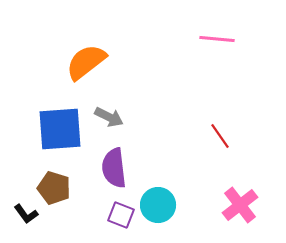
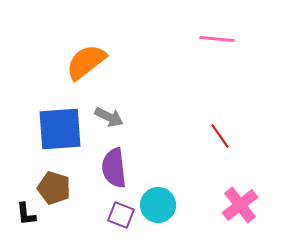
black L-shape: rotated 30 degrees clockwise
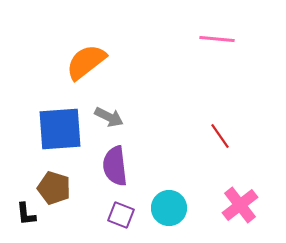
purple semicircle: moved 1 px right, 2 px up
cyan circle: moved 11 px right, 3 px down
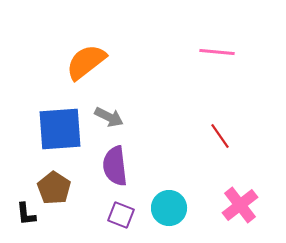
pink line: moved 13 px down
brown pentagon: rotated 16 degrees clockwise
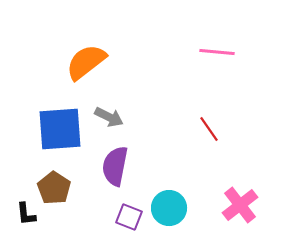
red line: moved 11 px left, 7 px up
purple semicircle: rotated 18 degrees clockwise
purple square: moved 8 px right, 2 px down
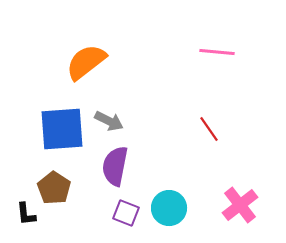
gray arrow: moved 4 px down
blue square: moved 2 px right
purple square: moved 3 px left, 4 px up
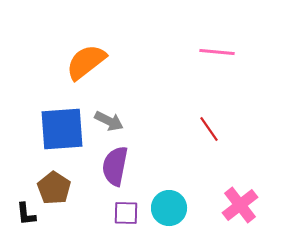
purple square: rotated 20 degrees counterclockwise
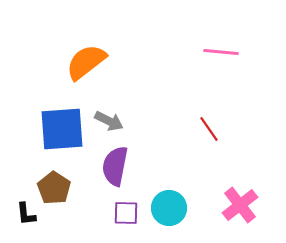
pink line: moved 4 px right
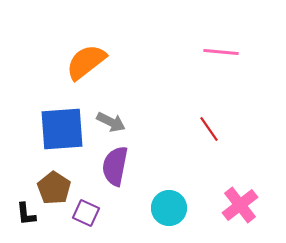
gray arrow: moved 2 px right, 1 px down
purple square: moved 40 px left; rotated 24 degrees clockwise
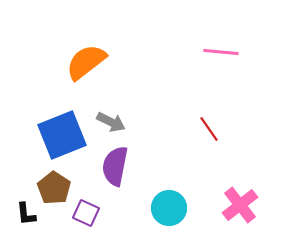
blue square: moved 6 px down; rotated 18 degrees counterclockwise
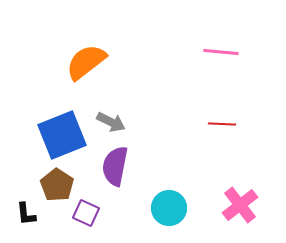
red line: moved 13 px right, 5 px up; rotated 52 degrees counterclockwise
brown pentagon: moved 3 px right, 3 px up
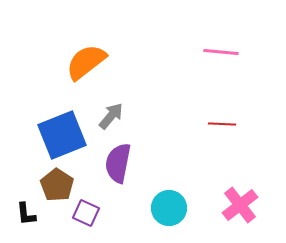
gray arrow: moved 6 px up; rotated 76 degrees counterclockwise
purple semicircle: moved 3 px right, 3 px up
